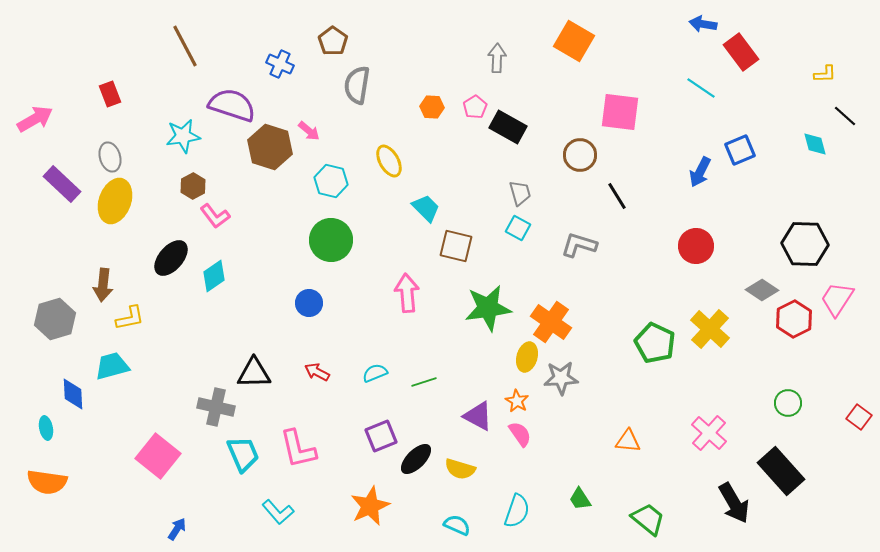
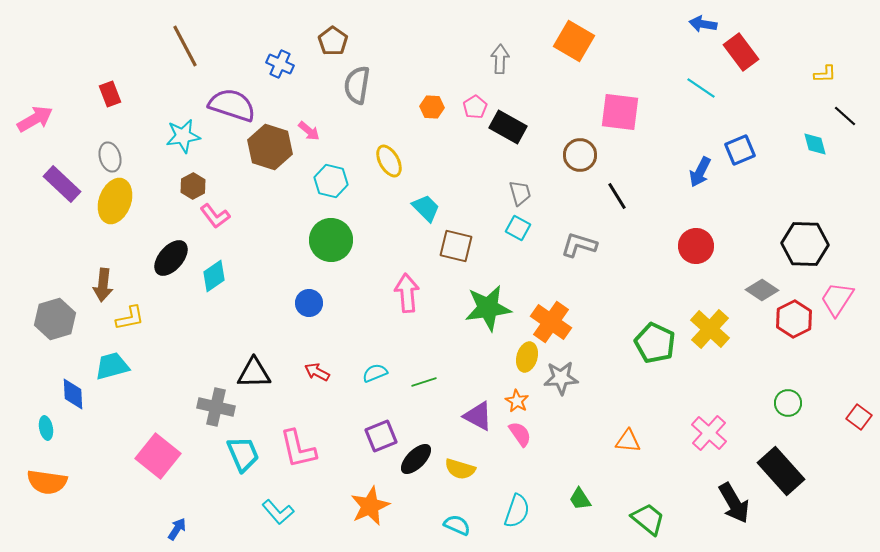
gray arrow at (497, 58): moved 3 px right, 1 px down
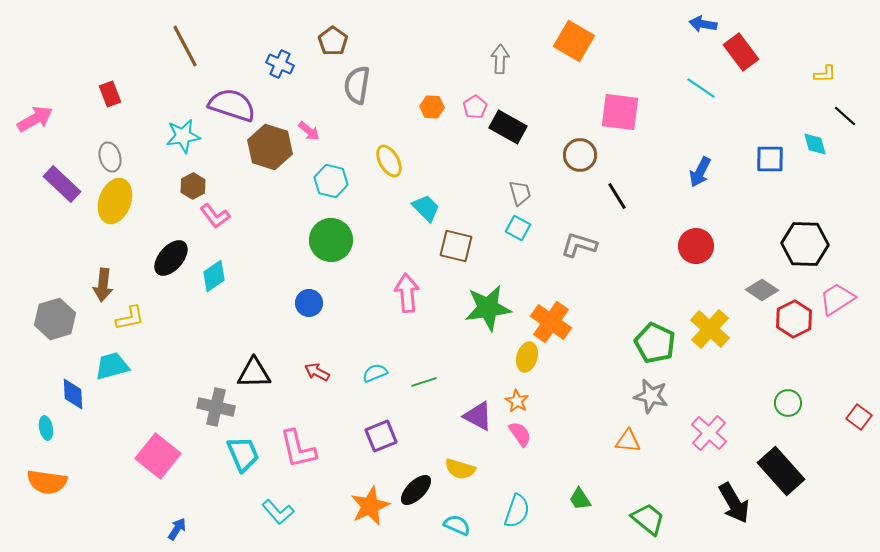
blue square at (740, 150): moved 30 px right, 9 px down; rotated 24 degrees clockwise
pink trapezoid at (837, 299): rotated 24 degrees clockwise
gray star at (561, 378): moved 90 px right, 18 px down; rotated 16 degrees clockwise
black ellipse at (416, 459): moved 31 px down
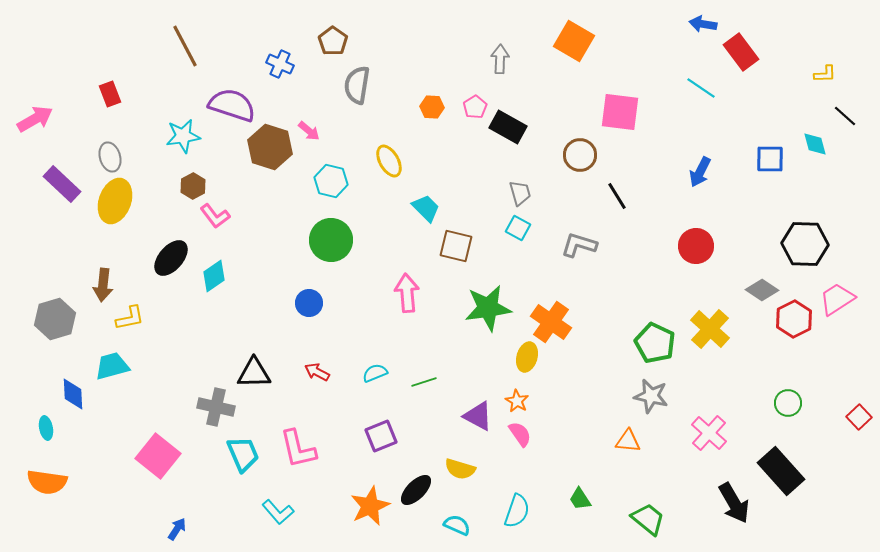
red square at (859, 417): rotated 10 degrees clockwise
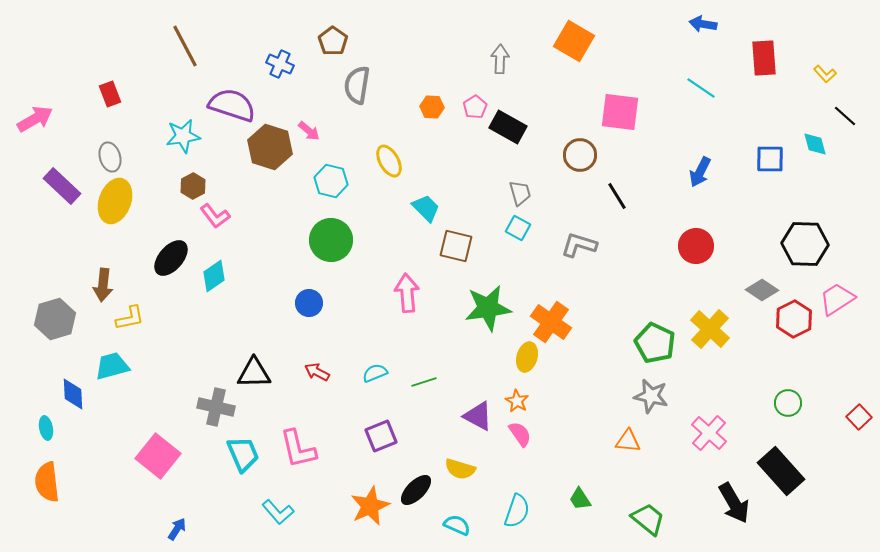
red rectangle at (741, 52): moved 23 px right, 6 px down; rotated 33 degrees clockwise
yellow L-shape at (825, 74): rotated 50 degrees clockwise
purple rectangle at (62, 184): moved 2 px down
orange semicircle at (47, 482): rotated 75 degrees clockwise
